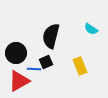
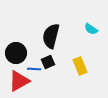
black square: moved 2 px right
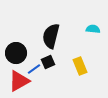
cyan semicircle: moved 2 px right; rotated 152 degrees clockwise
blue line: rotated 40 degrees counterclockwise
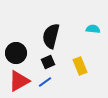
blue line: moved 11 px right, 13 px down
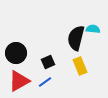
black semicircle: moved 25 px right, 2 px down
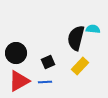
yellow rectangle: rotated 66 degrees clockwise
blue line: rotated 32 degrees clockwise
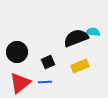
cyan semicircle: moved 3 px down
black semicircle: rotated 55 degrees clockwise
black circle: moved 1 px right, 1 px up
yellow rectangle: rotated 24 degrees clockwise
red triangle: moved 1 px right, 2 px down; rotated 10 degrees counterclockwise
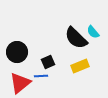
cyan semicircle: rotated 136 degrees counterclockwise
black semicircle: rotated 115 degrees counterclockwise
blue line: moved 4 px left, 6 px up
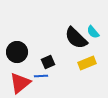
yellow rectangle: moved 7 px right, 3 px up
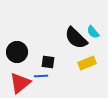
black square: rotated 32 degrees clockwise
